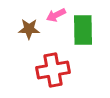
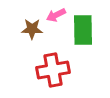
brown star: moved 3 px right
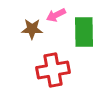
green rectangle: moved 1 px right, 2 px down
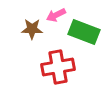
green rectangle: rotated 68 degrees counterclockwise
red cross: moved 5 px right, 3 px up
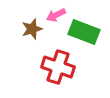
brown star: rotated 20 degrees counterclockwise
red cross: rotated 28 degrees clockwise
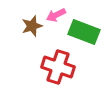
brown star: moved 3 px up
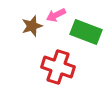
green rectangle: moved 2 px right
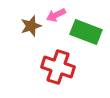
brown star: moved 1 px left
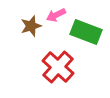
red cross: rotated 24 degrees clockwise
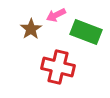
brown star: moved 3 px down; rotated 15 degrees counterclockwise
red cross: rotated 28 degrees counterclockwise
